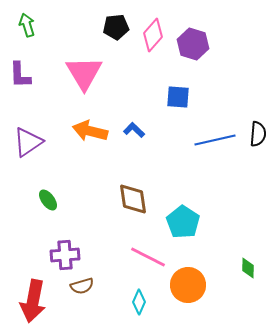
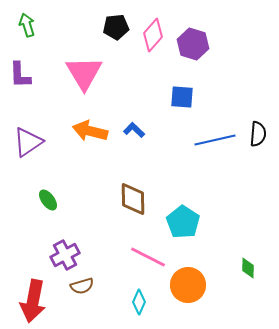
blue square: moved 4 px right
brown diamond: rotated 8 degrees clockwise
purple cross: rotated 24 degrees counterclockwise
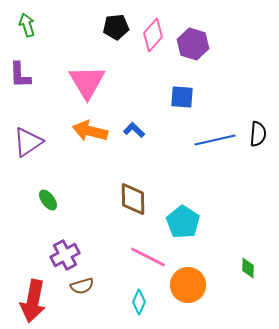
pink triangle: moved 3 px right, 9 px down
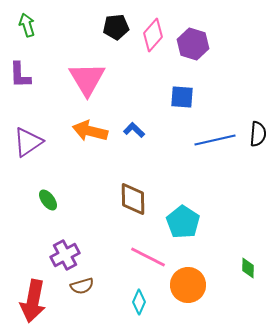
pink triangle: moved 3 px up
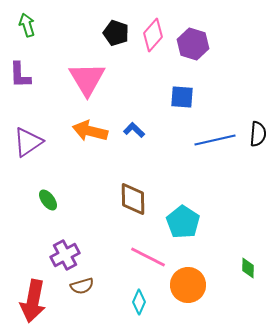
black pentagon: moved 6 px down; rotated 25 degrees clockwise
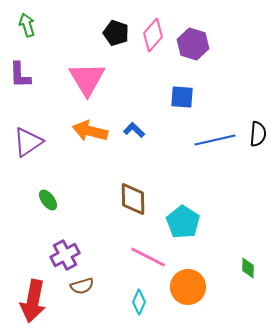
orange circle: moved 2 px down
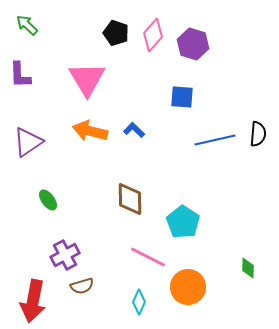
green arrow: rotated 30 degrees counterclockwise
brown diamond: moved 3 px left
